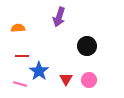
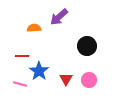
purple arrow: rotated 30 degrees clockwise
orange semicircle: moved 16 px right
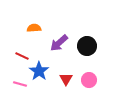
purple arrow: moved 26 px down
red line: rotated 24 degrees clockwise
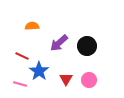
orange semicircle: moved 2 px left, 2 px up
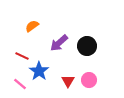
orange semicircle: rotated 32 degrees counterclockwise
red triangle: moved 2 px right, 2 px down
pink line: rotated 24 degrees clockwise
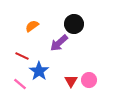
black circle: moved 13 px left, 22 px up
red triangle: moved 3 px right
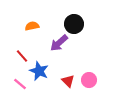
orange semicircle: rotated 24 degrees clockwise
red line: rotated 24 degrees clockwise
blue star: rotated 12 degrees counterclockwise
red triangle: moved 3 px left; rotated 16 degrees counterclockwise
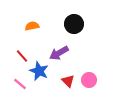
purple arrow: moved 10 px down; rotated 12 degrees clockwise
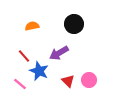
red line: moved 2 px right
